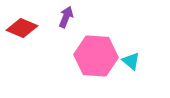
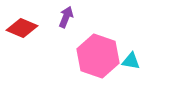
pink hexagon: moved 2 px right; rotated 15 degrees clockwise
cyan triangle: rotated 30 degrees counterclockwise
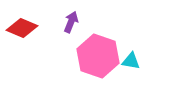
purple arrow: moved 5 px right, 5 px down
